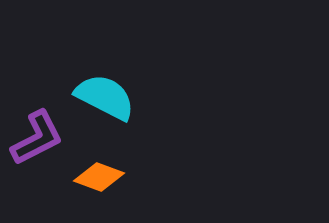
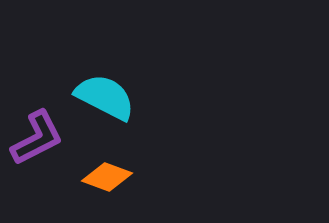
orange diamond: moved 8 px right
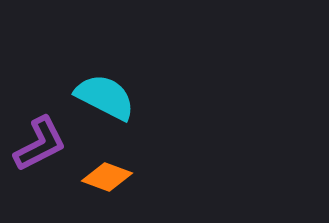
purple L-shape: moved 3 px right, 6 px down
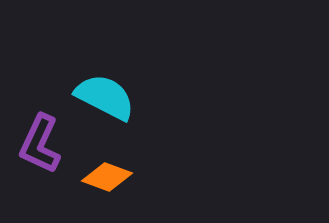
purple L-shape: rotated 142 degrees clockwise
